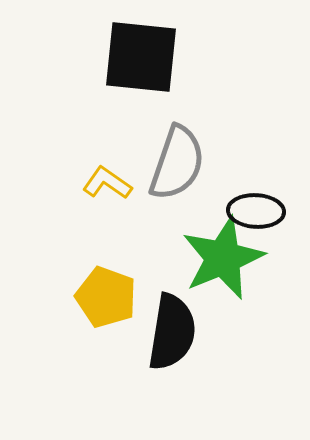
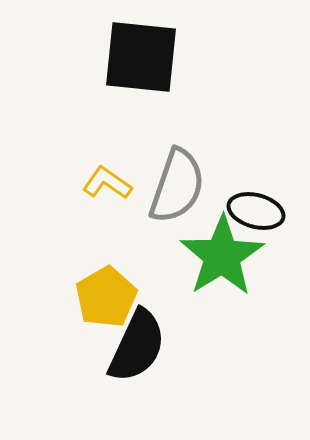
gray semicircle: moved 23 px down
black ellipse: rotated 12 degrees clockwise
green star: moved 1 px left, 2 px up; rotated 10 degrees counterclockwise
yellow pentagon: rotated 22 degrees clockwise
black semicircle: moved 35 px left, 14 px down; rotated 16 degrees clockwise
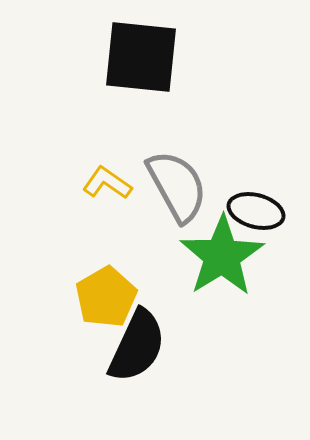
gray semicircle: rotated 48 degrees counterclockwise
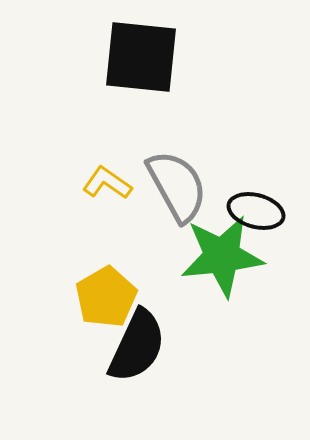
green star: rotated 26 degrees clockwise
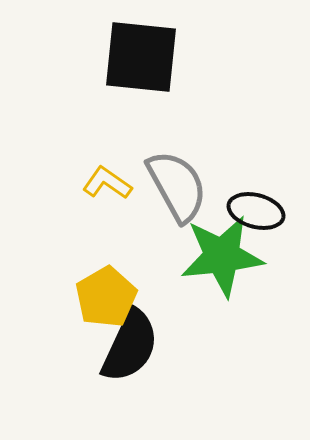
black semicircle: moved 7 px left
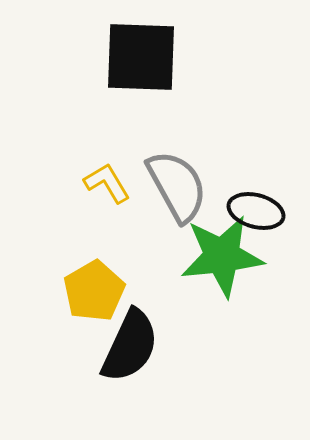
black square: rotated 4 degrees counterclockwise
yellow L-shape: rotated 24 degrees clockwise
yellow pentagon: moved 12 px left, 6 px up
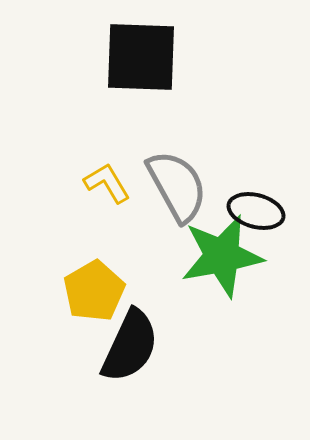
green star: rotated 4 degrees counterclockwise
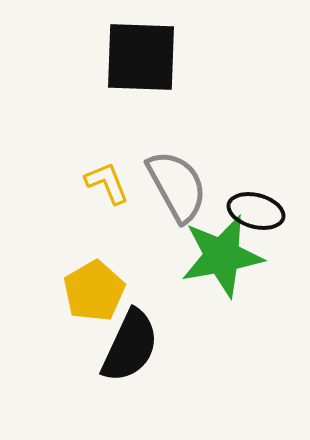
yellow L-shape: rotated 9 degrees clockwise
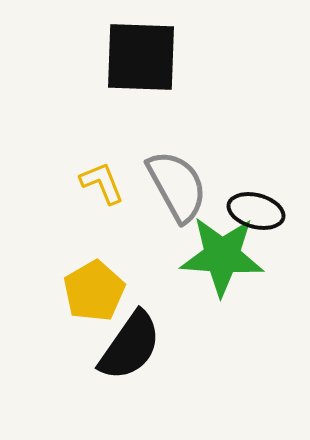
yellow L-shape: moved 5 px left
green star: rotated 14 degrees clockwise
black semicircle: rotated 10 degrees clockwise
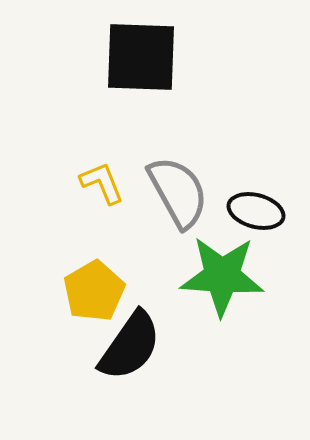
gray semicircle: moved 1 px right, 6 px down
green star: moved 20 px down
